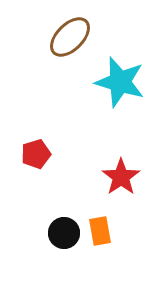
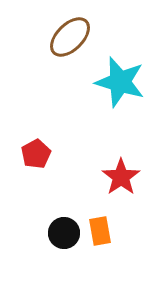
red pentagon: rotated 12 degrees counterclockwise
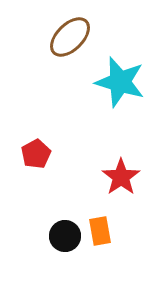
black circle: moved 1 px right, 3 px down
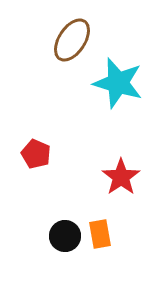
brown ellipse: moved 2 px right, 3 px down; rotated 12 degrees counterclockwise
cyan star: moved 2 px left, 1 px down
red pentagon: rotated 20 degrees counterclockwise
orange rectangle: moved 3 px down
